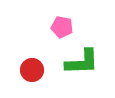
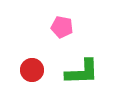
green L-shape: moved 10 px down
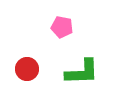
red circle: moved 5 px left, 1 px up
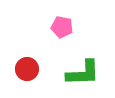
green L-shape: moved 1 px right, 1 px down
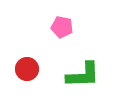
green L-shape: moved 2 px down
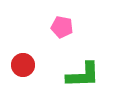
red circle: moved 4 px left, 4 px up
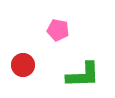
pink pentagon: moved 4 px left, 3 px down
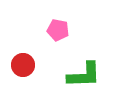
green L-shape: moved 1 px right
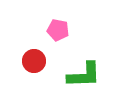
red circle: moved 11 px right, 4 px up
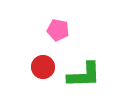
red circle: moved 9 px right, 6 px down
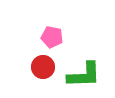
pink pentagon: moved 6 px left, 7 px down
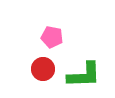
red circle: moved 2 px down
